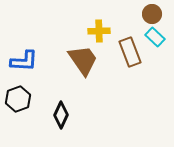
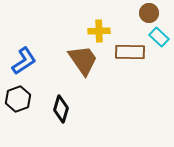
brown circle: moved 3 px left, 1 px up
cyan rectangle: moved 4 px right
brown rectangle: rotated 68 degrees counterclockwise
blue L-shape: rotated 36 degrees counterclockwise
black diamond: moved 6 px up; rotated 8 degrees counterclockwise
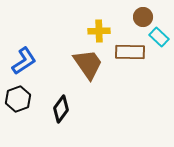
brown circle: moved 6 px left, 4 px down
brown trapezoid: moved 5 px right, 4 px down
black diamond: rotated 20 degrees clockwise
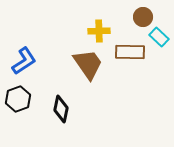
black diamond: rotated 24 degrees counterclockwise
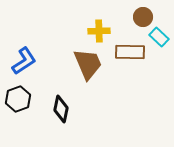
brown trapezoid: rotated 12 degrees clockwise
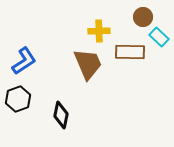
black diamond: moved 6 px down
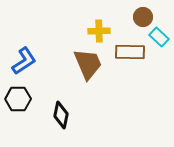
black hexagon: rotated 20 degrees clockwise
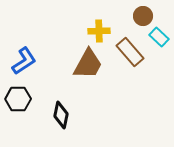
brown circle: moved 1 px up
brown rectangle: rotated 48 degrees clockwise
brown trapezoid: rotated 52 degrees clockwise
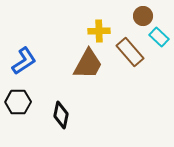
black hexagon: moved 3 px down
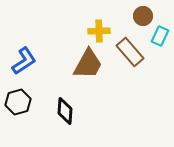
cyan rectangle: moved 1 px right, 1 px up; rotated 72 degrees clockwise
black hexagon: rotated 15 degrees counterclockwise
black diamond: moved 4 px right, 4 px up; rotated 8 degrees counterclockwise
